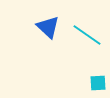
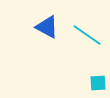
blue triangle: moved 1 px left; rotated 15 degrees counterclockwise
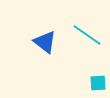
blue triangle: moved 2 px left, 15 px down; rotated 10 degrees clockwise
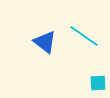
cyan line: moved 3 px left, 1 px down
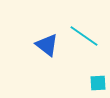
blue triangle: moved 2 px right, 3 px down
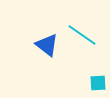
cyan line: moved 2 px left, 1 px up
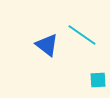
cyan square: moved 3 px up
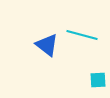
cyan line: rotated 20 degrees counterclockwise
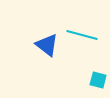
cyan square: rotated 18 degrees clockwise
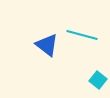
cyan square: rotated 24 degrees clockwise
